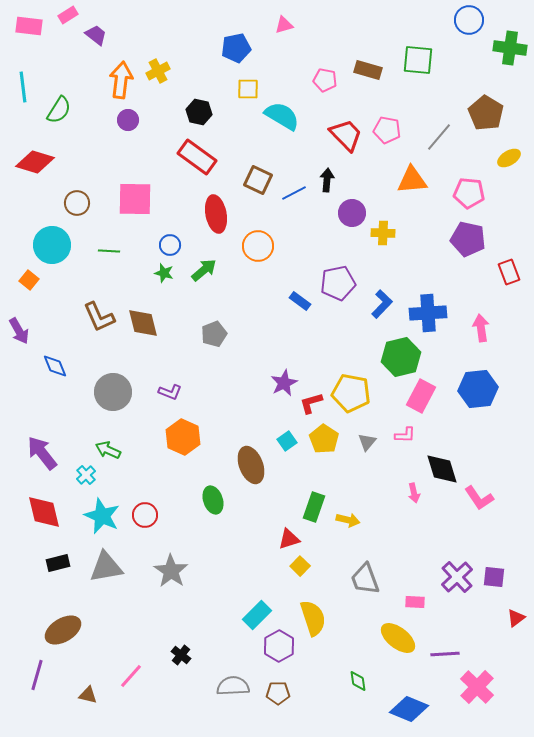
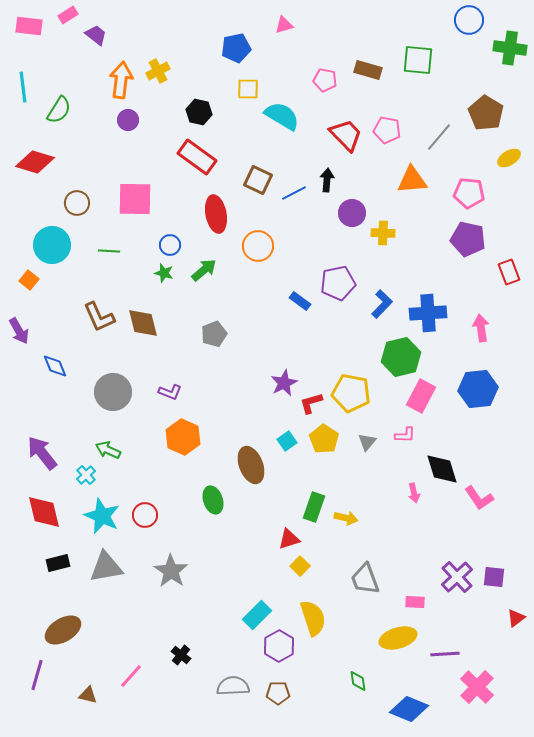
yellow arrow at (348, 520): moved 2 px left, 2 px up
yellow ellipse at (398, 638): rotated 54 degrees counterclockwise
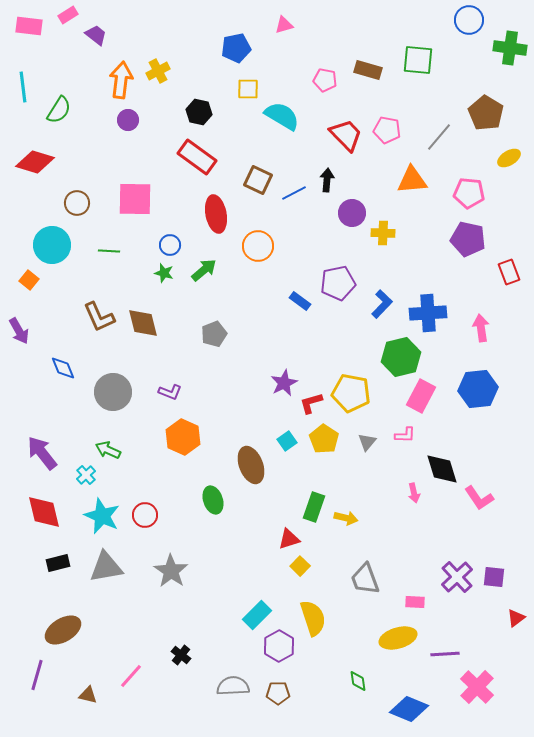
blue diamond at (55, 366): moved 8 px right, 2 px down
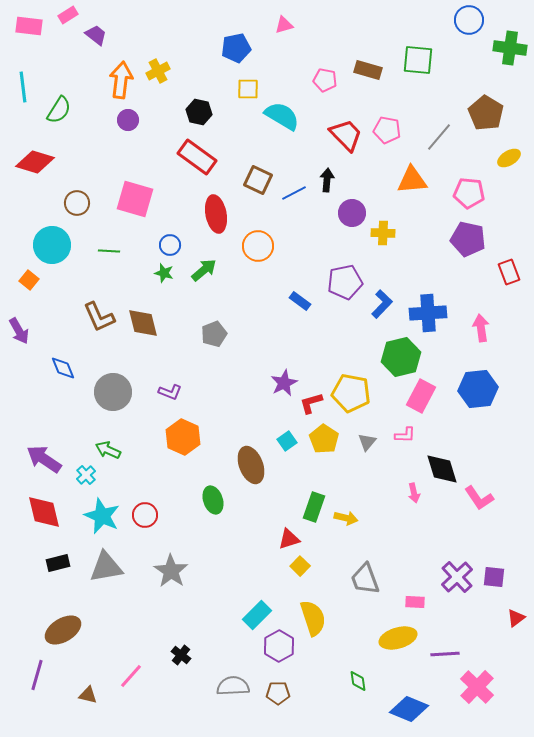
pink square at (135, 199): rotated 15 degrees clockwise
purple pentagon at (338, 283): moved 7 px right, 1 px up
purple arrow at (42, 453): moved 2 px right, 6 px down; rotated 18 degrees counterclockwise
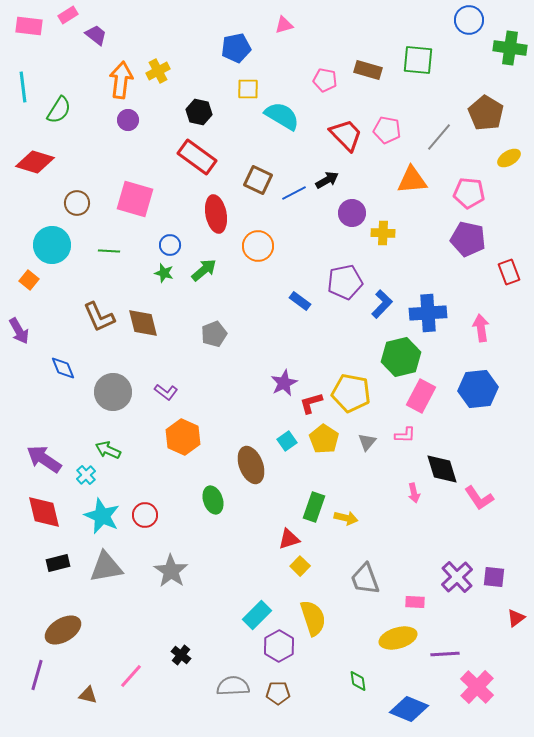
black arrow at (327, 180): rotated 55 degrees clockwise
purple L-shape at (170, 392): moved 4 px left; rotated 15 degrees clockwise
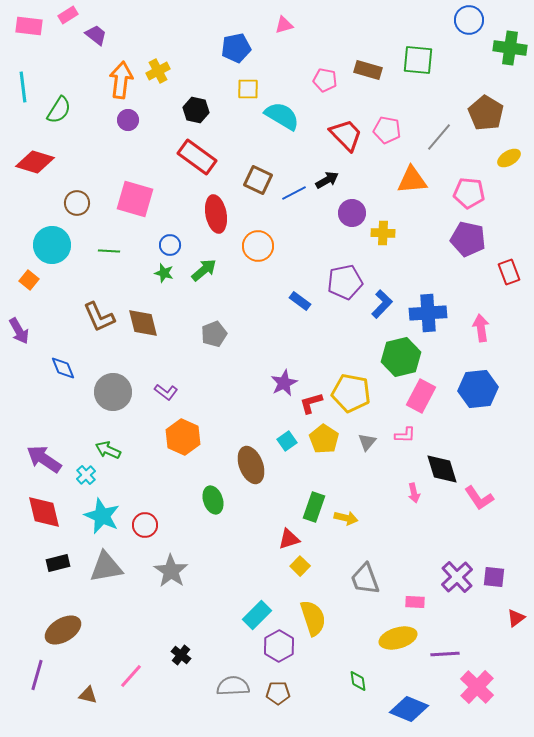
black hexagon at (199, 112): moved 3 px left, 2 px up
red circle at (145, 515): moved 10 px down
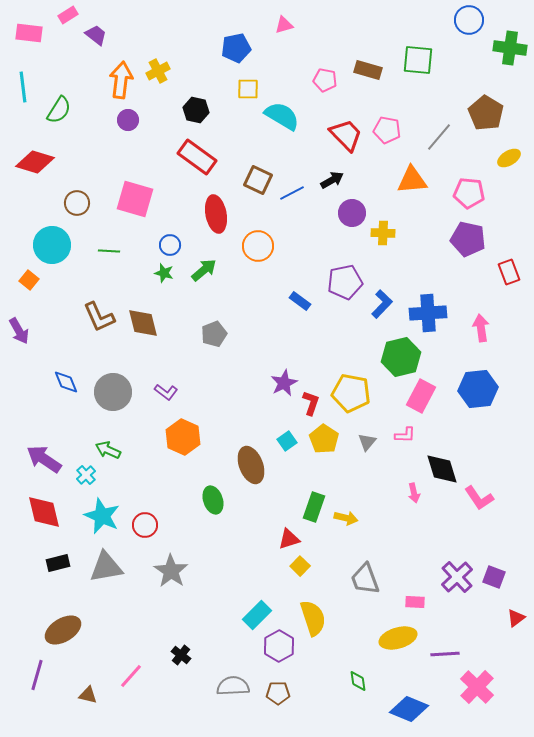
pink rectangle at (29, 26): moved 7 px down
black arrow at (327, 180): moved 5 px right
blue line at (294, 193): moved 2 px left
blue diamond at (63, 368): moved 3 px right, 14 px down
red L-shape at (311, 403): rotated 125 degrees clockwise
purple square at (494, 577): rotated 15 degrees clockwise
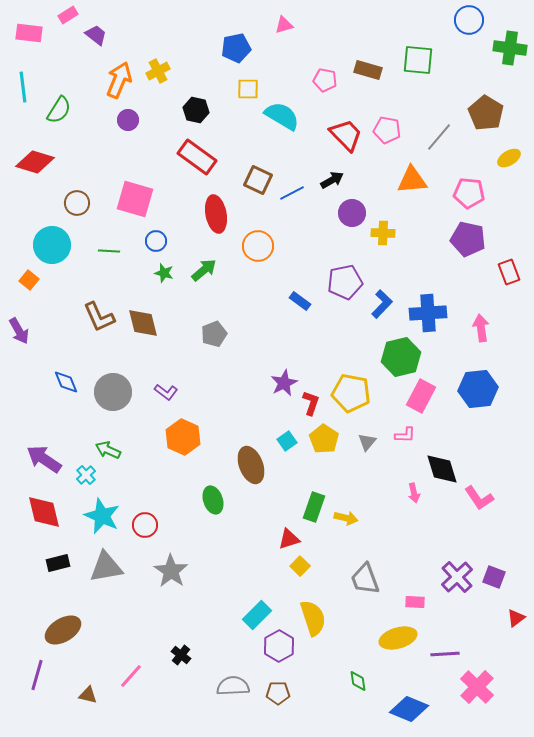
orange arrow at (121, 80): moved 2 px left; rotated 15 degrees clockwise
blue circle at (170, 245): moved 14 px left, 4 px up
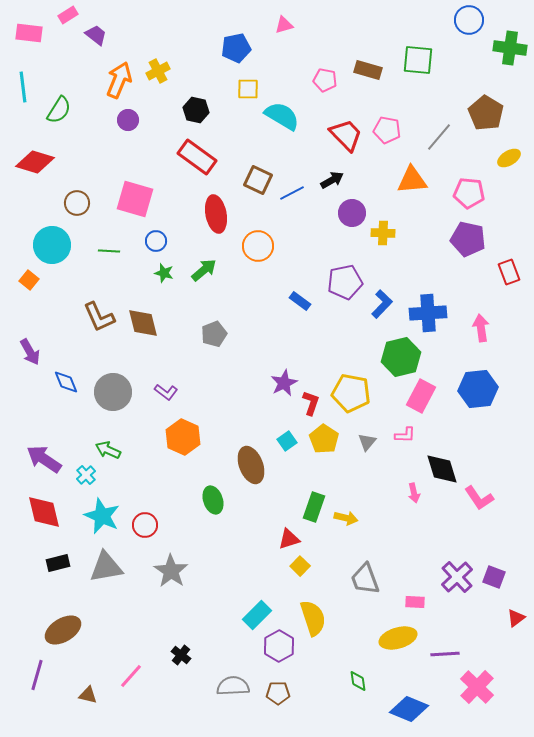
purple arrow at (19, 331): moved 11 px right, 21 px down
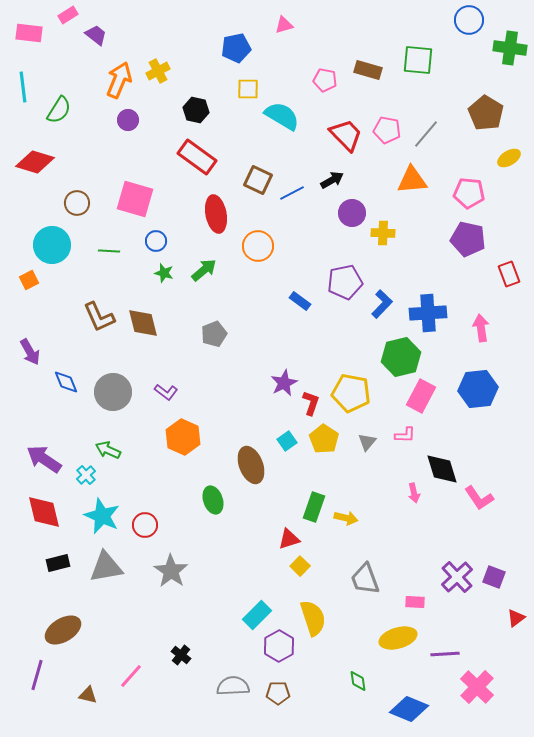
gray line at (439, 137): moved 13 px left, 3 px up
red rectangle at (509, 272): moved 2 px down
orange square at (29, 280): rotated 24 degrees clockwise
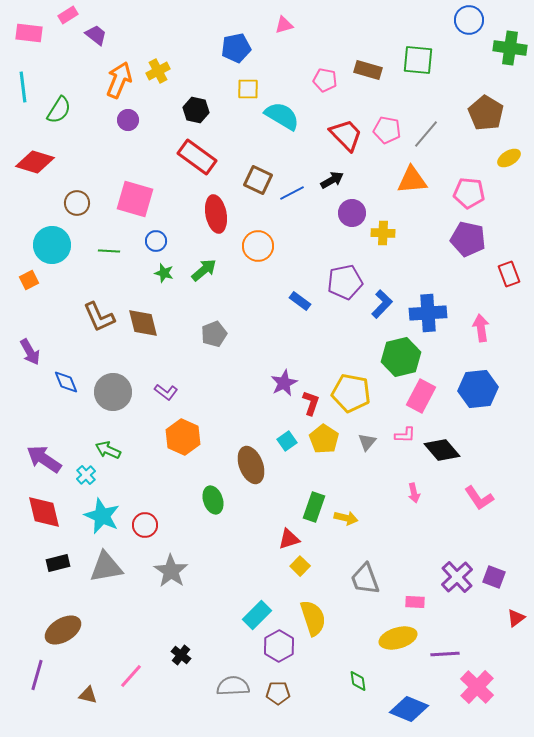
black diamond at (442, 469): moved 19 px up; rotated 24 degrees counterclockwise
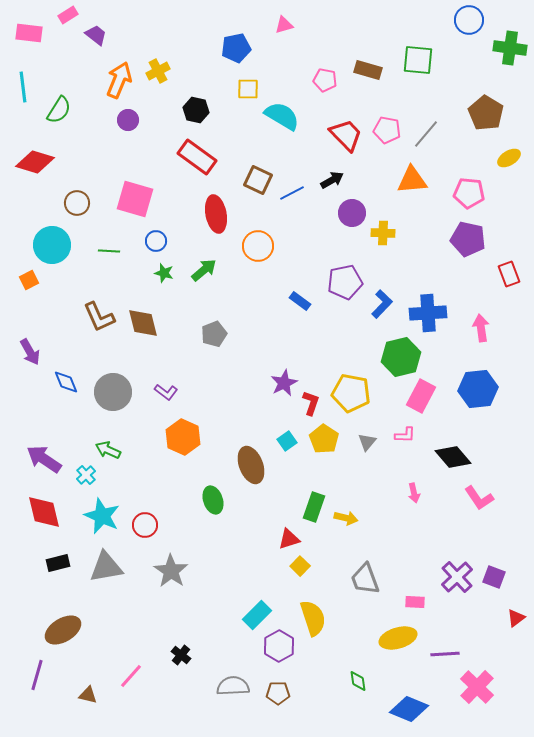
black diamond at (442, 450): moved 11 px right, 7 px down
